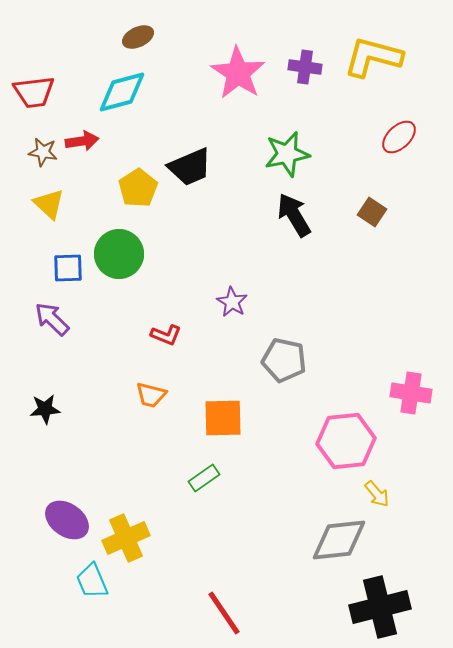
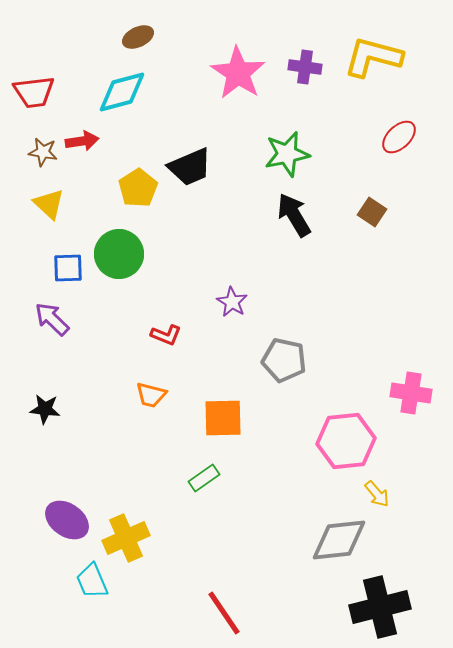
black star: rotated 12 degrees clockwise
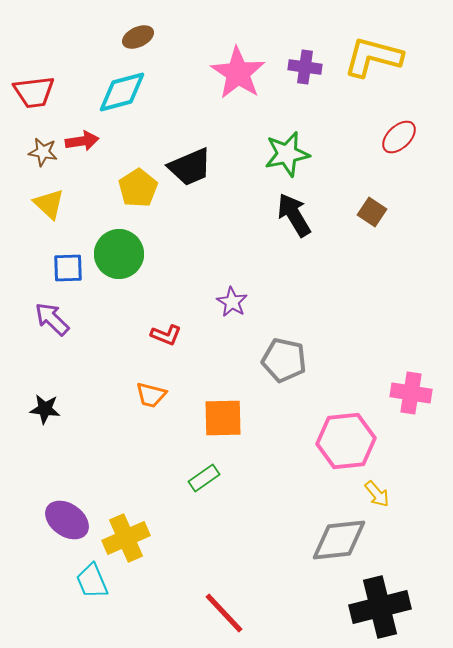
red line: rotated 9 degrees counterclockwise
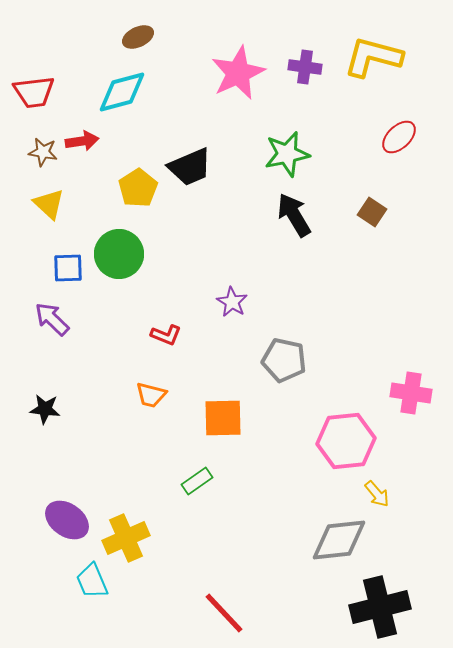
pink star: rotated 14 degrees clockwise
green rectangle: moved 7 px left, 3 px down
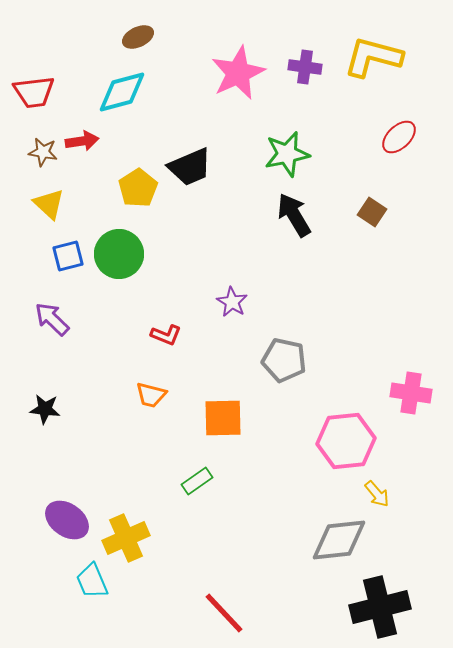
blue square: moved 12 px up; rotated 12 degrees counterclockwise
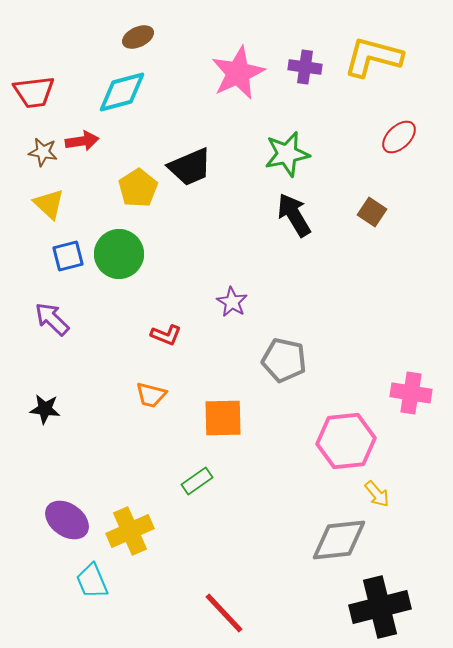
yellow cross: moved 4 px right, 7 px up
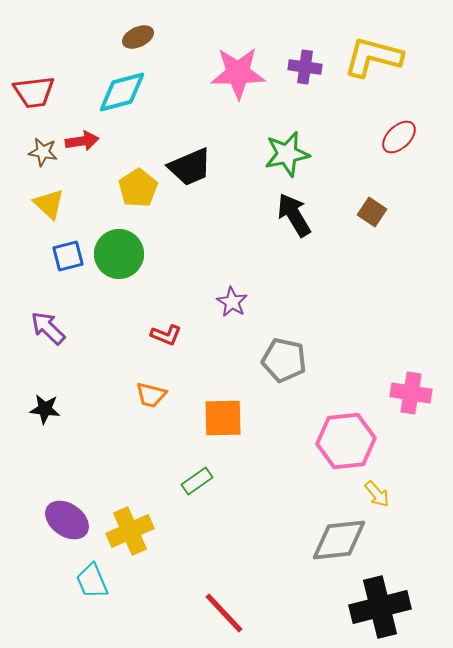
pink star: rotated 24 degrees clockwise
purple arrow: moved 4 px left, 9 px down
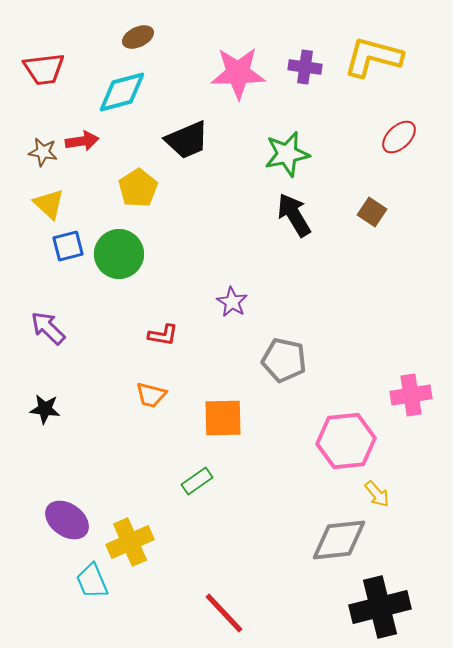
red trapezoid: moved 10 px right, 23 px up
black trapezoid: moved 3 px left, 27 px up
blue square: moved 10 px up
red L-shape: moved 3 px left; rotated 12 degrees counterclockwise
pink cross: moved 2 px down; rotated 18 degrees counterclockwise
yellow cross: moved 11 px down
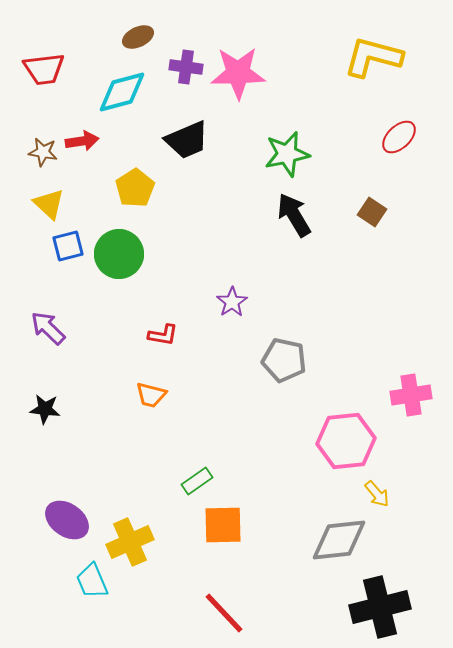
purple cross: moved 119 px left
yellow pentagon: moved 3 px left
purple star: rotated 8 degrees clockwise
orange square: moved 107 px down
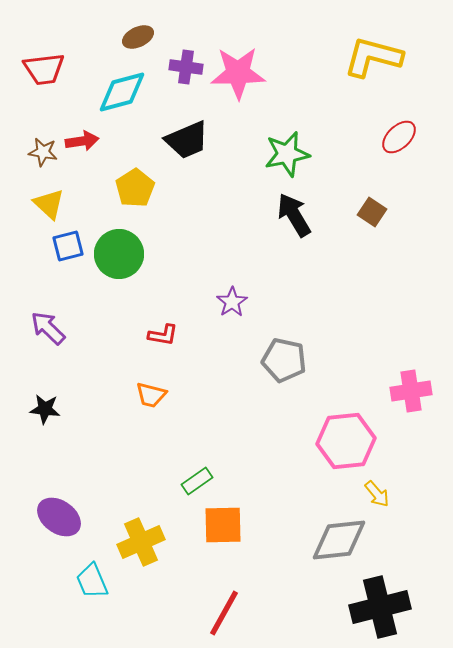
pink cross: moved 4 px up
purple ellipse: moved 8 px left, 3 px up
yellow cross: moved 11 px right
red line: rotated 72 degrees clockwise
